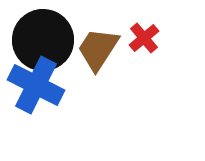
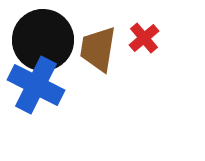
brown trapezoid: rotated 24 degrees counterclockwise
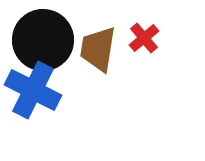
blue cross: moved 3 px left, 5 px down
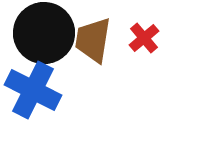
black circle: moved 1 px right, 7 px up
brown trapezoid: moved 5 px left, 9 px up
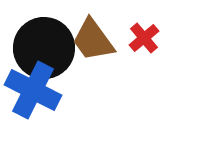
black circle: moved 15 px down
brown trapezoid: rotated 45 degrees counterclockwise
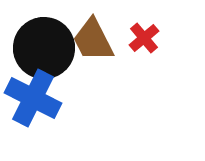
brown trapezoid: rotated 9 degrees clockwise
blue cross: moved 8 px down
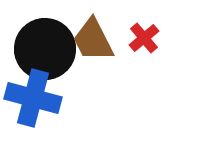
black circle: moved 1 px right, 1 px down
blue cross: rotated 12 degrees counterclockwise
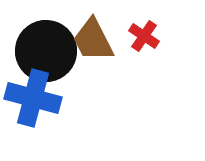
red cross: moved 2 px up; rotated 16 degrees counterclockwise
black circle: moved 1 px right, 2 px down
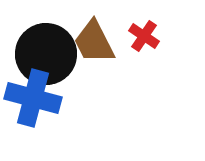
brown trapezoid: moved 1 px right, 2 px down
black circle: moved 3 px down
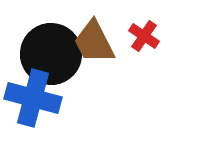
black circle: moved 5 px right
